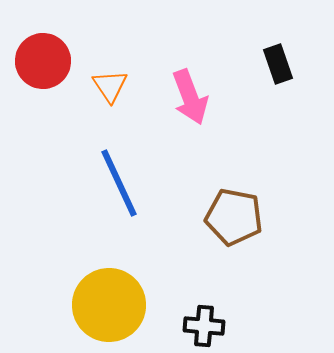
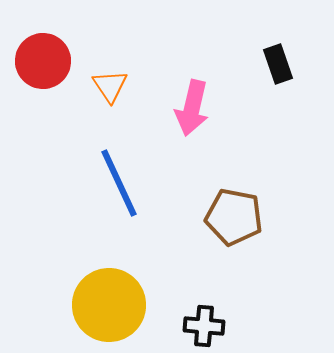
pink arrow: moved 2 px right, 11 px down; rotated 34 degrees clockwise
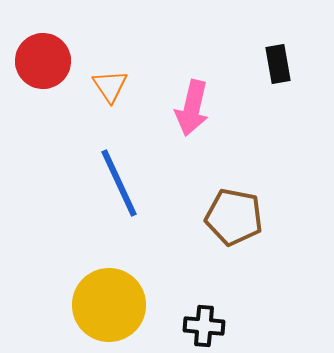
black rectangle: rotated 9 degrees clockwise
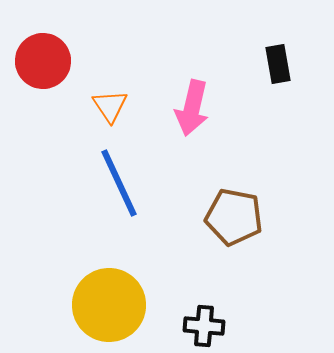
orange triangle: moved 20 px down
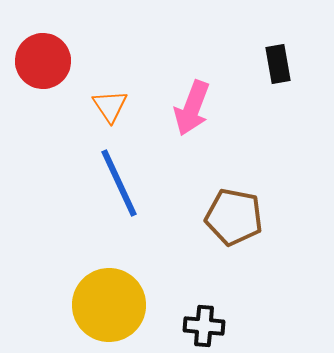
pink arrow: rotated 8 degrees clockwise
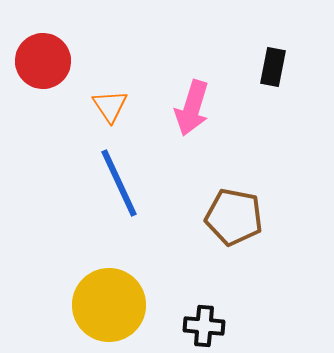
black rectangle: moved 5 px left, 3 px down; rotated 21 degrees clockwise
pink arrow: rotated 4 degrees counterclockwise
